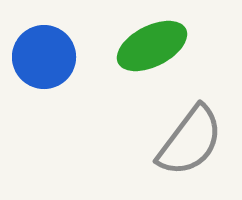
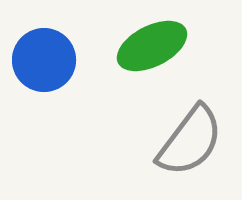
blue circle: moved 3 px down
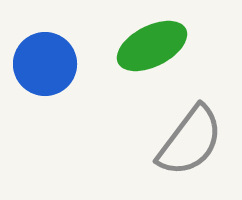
blue circle: moved 1 px right, 4 px down
